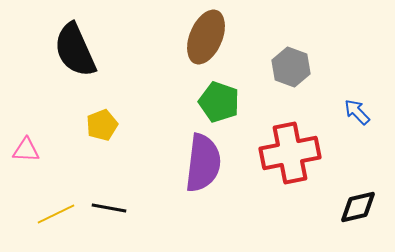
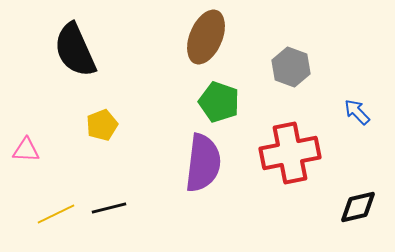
black line: rotated 24 degrees counterclockwise
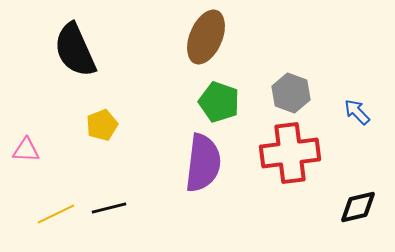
gray hexagon: moved 26 px down
red cross: rotated 4 degrees clockwise
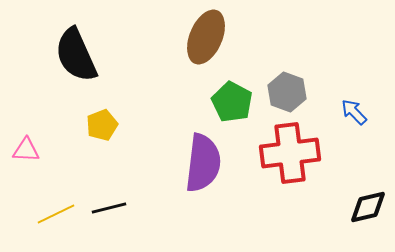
black semicircle: moved 1 px right, 5 px down
gray hexagon: moved 4 px left, 1 px up
green pentagon: moved 13 px right; rotated 9 degrees clockwise
blue arrow: moved 3 px left
black diamond: moved 10 px right
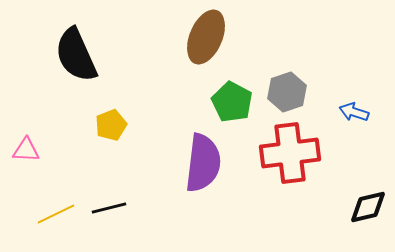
gray hexagon: rotated 21 degrees clockwise
blue arrow: rotated 28 degrees counterclockwise
yellow pentagon: moved 9 px right
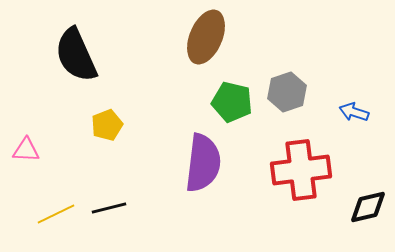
green pentagon: rotated 15 degrees counterclockwise
yellow pentagon: moved 4 px left
red cross: moved 11 px right, 17 px down
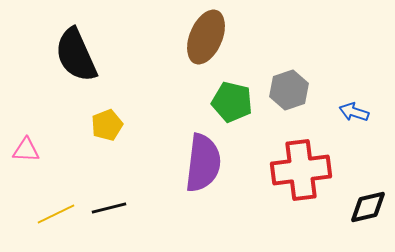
gray hexagon: moved 2 px right, 2 px up
